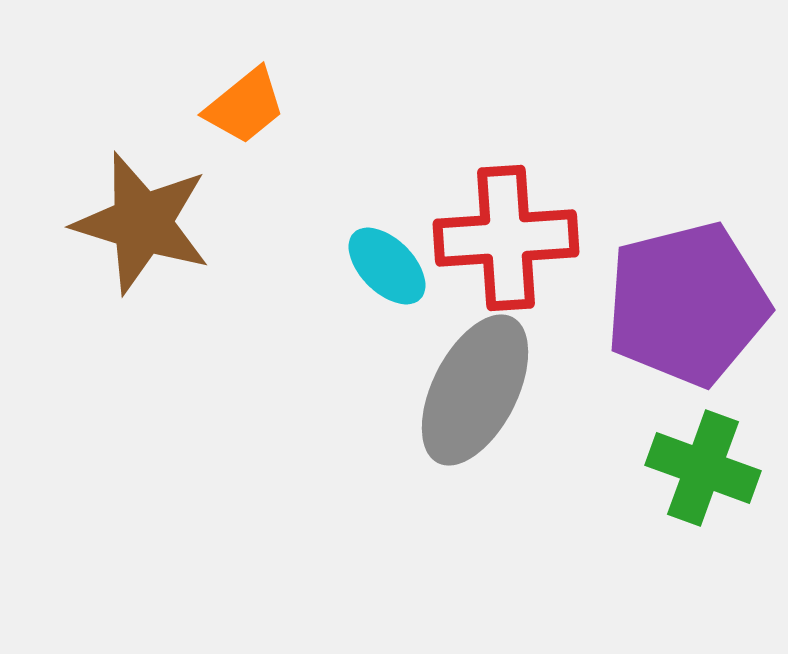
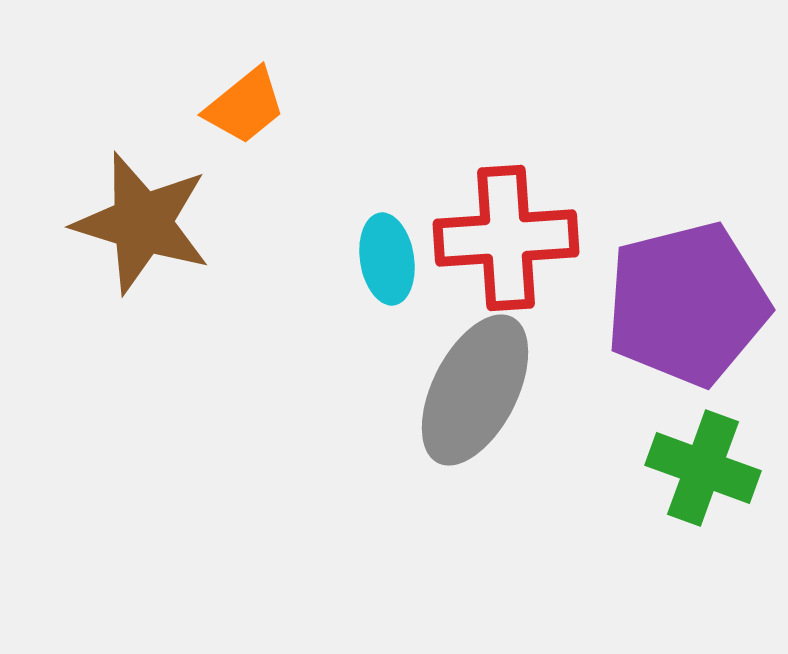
cyan ellipse: moved 7 px up; rotated 36 degrees clockwise
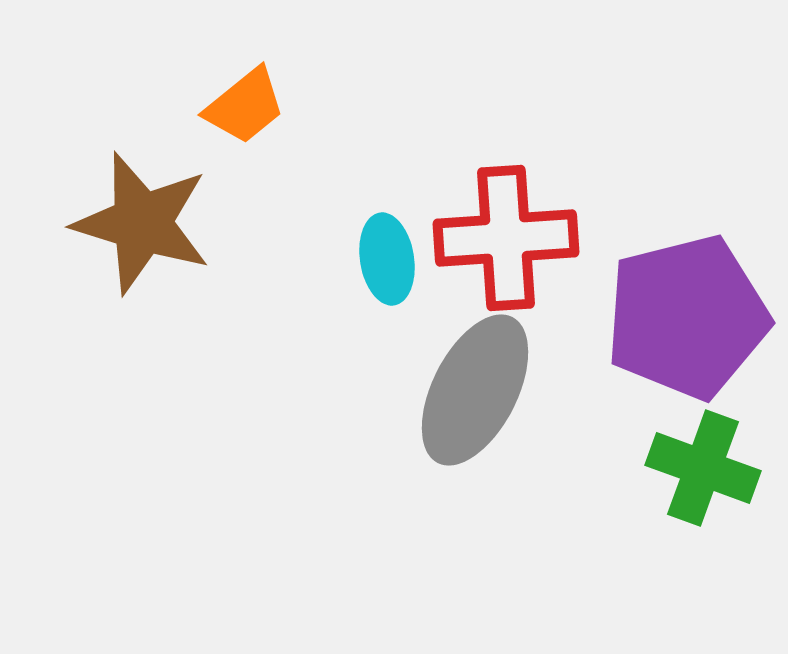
purple pentagon: moved 13 px down
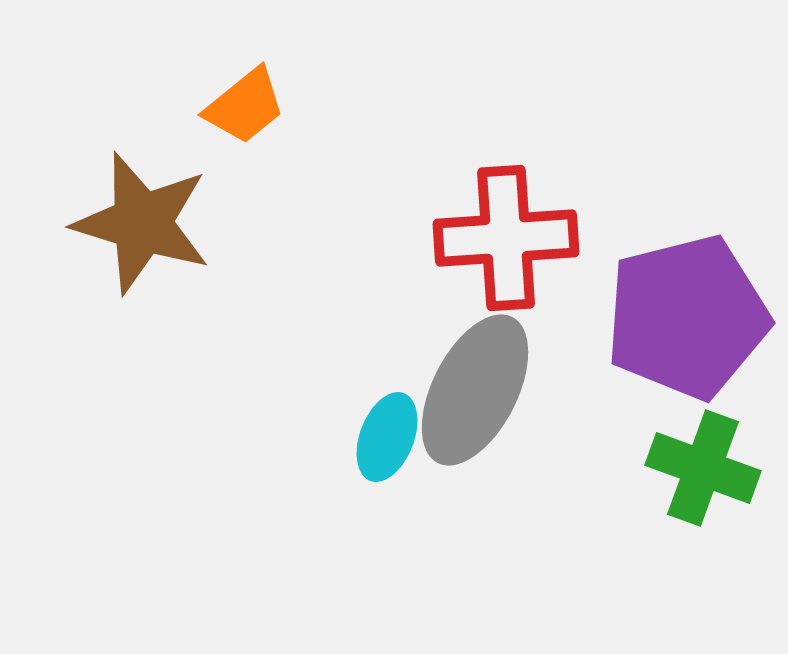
cyan ellipse: moved 178 px down; rotated 30 degrees clockwise
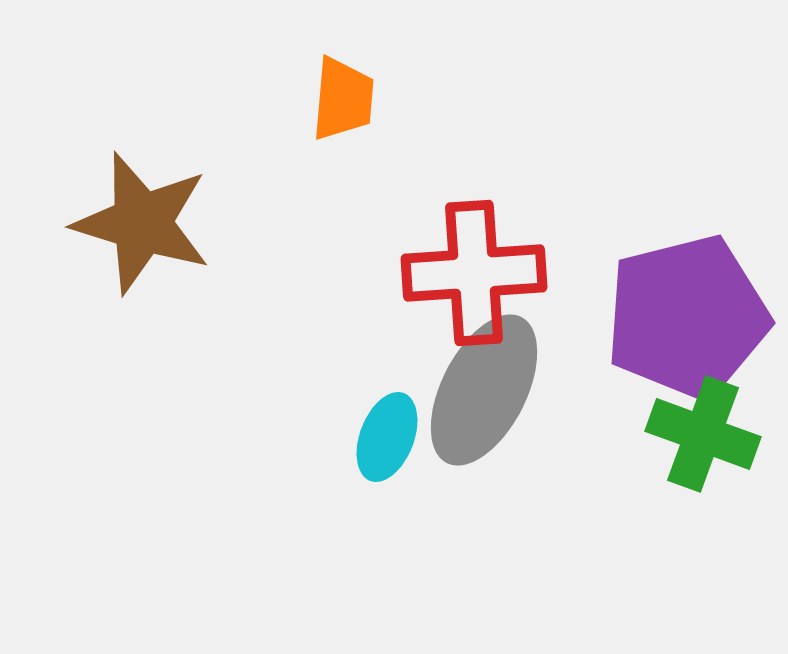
orange trapezoid: moved 98 px right, 7 px up; rotated 46 degrees counterclockwise
red cross: moved 32 px left, 35 px down
gray ellipse: moved 9 px right
green cross: moved 34 px up
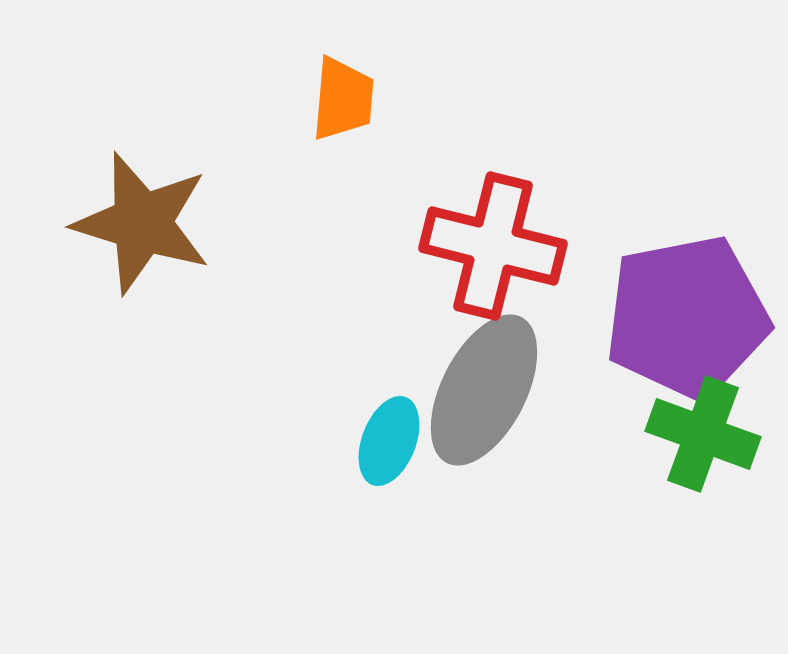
red cross: moved 19 px right, 27 px up; rotated 18 degrees clockwise
purple pentagon: rotated 3 degrees clockwise
cyan ellipse: moved 2 px right, 4 px down
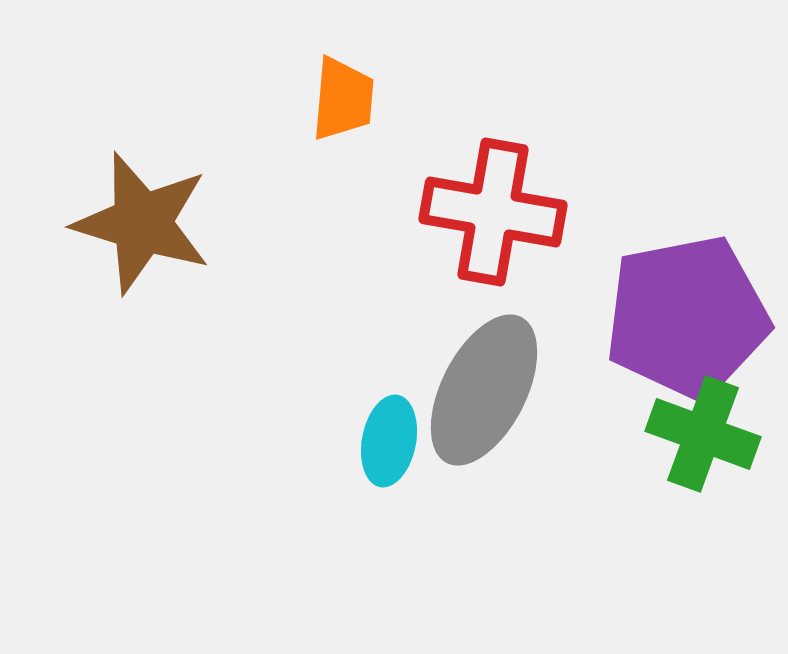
red cross: moved 34 px up; rotated 4 degrees counterclockwise
cyan ellipse: rotated 10 degrees counterclockwise
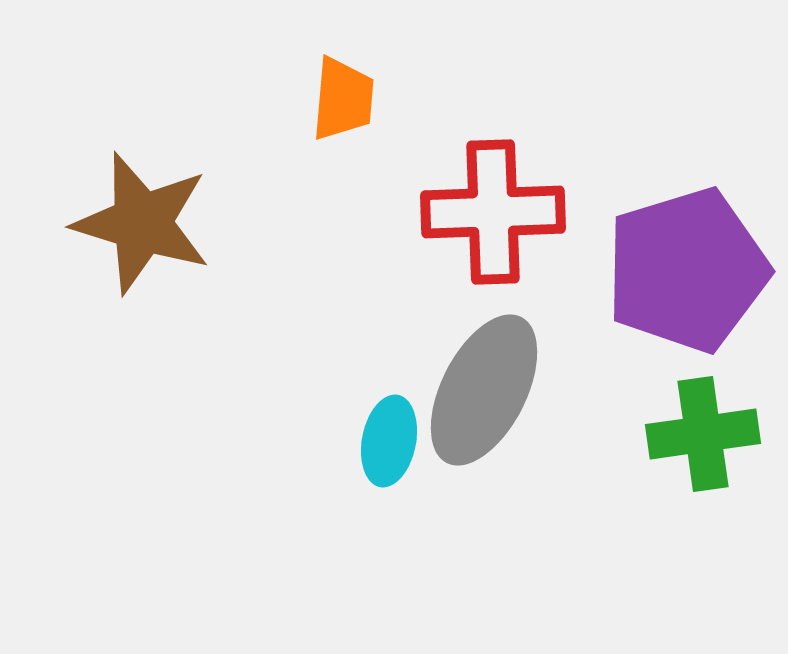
red cross: rotated 12 degrees counterclockwise
purple pentagon: moved 47 px up; rotated 6 degrees counterclockwise
green cross: rotated 28 degrees counterclockwise
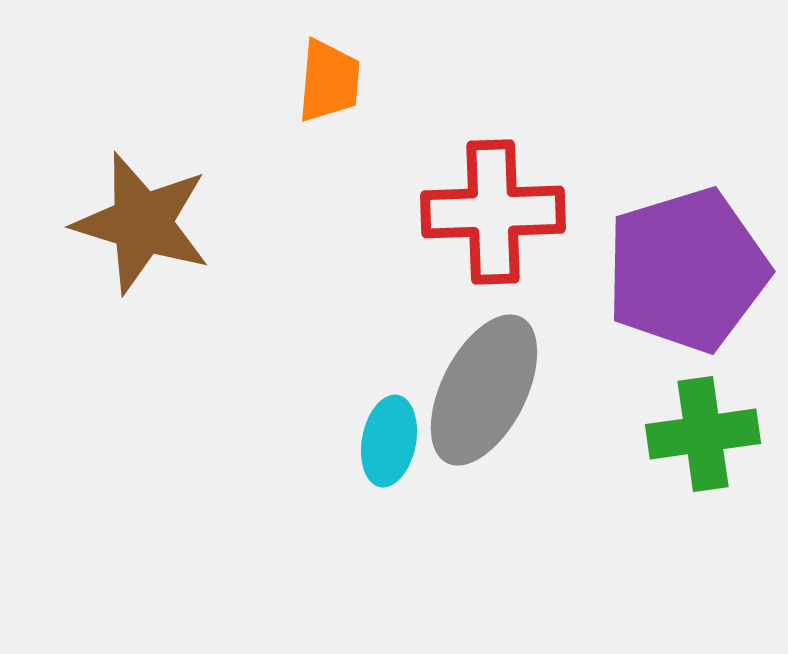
orange trapezoid: moved 14 px left, 18 px up
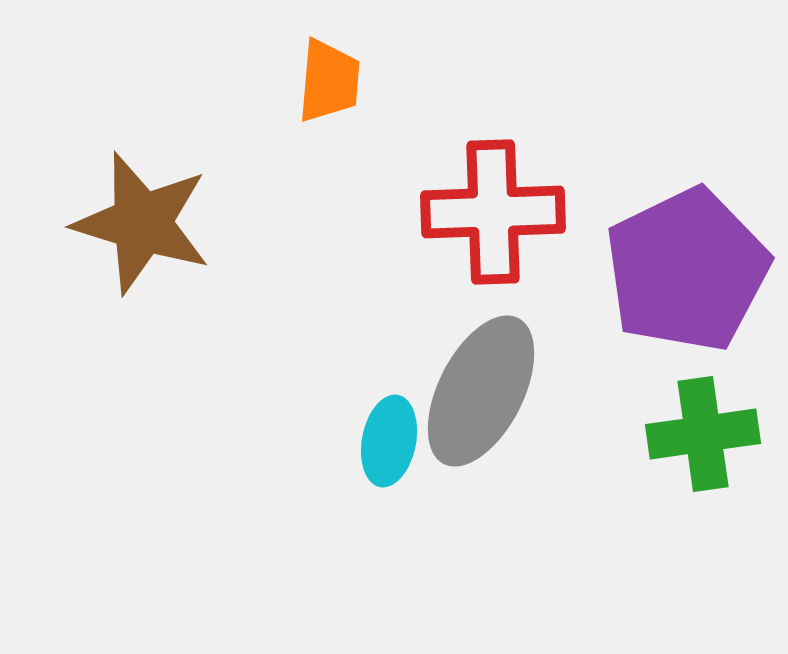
purple pentagon: rotated 9 degrees counterclockwise
gray ellipse: moved 3 px left, 1 px down
